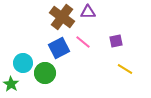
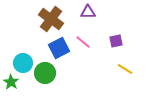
brown cross: moved 11 px left, 2 px down
green star: moved 2 px up
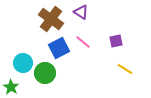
purple triangle: moved 7 px left; rotated 35 degrees clockwise
green star: moved 5 px down
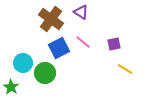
purple square: moved 2 px left, 3 px down
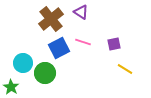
brown cross: rotated 15 degrees clockwise
pink line: rotated 21 degrees counterclockwise
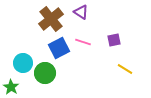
purple square: moved 4 px up
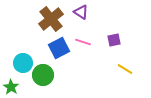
green circle: moved 2 px left, 2 px down
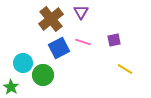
purple triangle: rotated 28 degrees clockwise
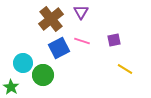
pink line: moved 1 px left, 1 px up
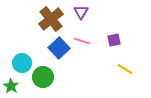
blue square: rotated 15 degrees counterclockwise
cyan circle: moved 1 px left
green circle: moved 2 px down
green star: moved 1 px up
